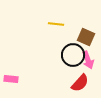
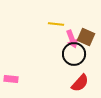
black circle: moved 1 px right, 1 px up
pink arrow: moved 16 px left, 21 px up
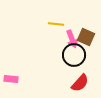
black circle: moved 1 px down
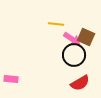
pink arrow: rotated 36 degrees counterclockwise
red semicircle: rotated 18 degrees clockwise
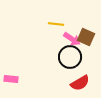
black circle: moved 4 px left, 2 px down
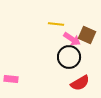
brown square: moved 1 px right, 2 px up
black circle: moved 1 px left
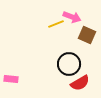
yellow line: rotated 28 degrees counterclockwise
pink arrow: moved 22 px up; rotated 12 degrees counterclockwise
black circle: moved 7 px down
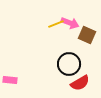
pink arrow: moved 2 px left, 6 px down
pink rectangle: moved 1 px left, 1 px down
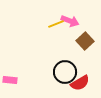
pink arrow: moved 2 px up
brown square: moved 2 px left, 6 px down; rotated 24 degrees clockwise
black circle: moved 4 px left, 8 px down
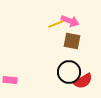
brown square: moved 13 px left; rotated 36 degrees counterclockwise
black circle: moved 4 px right
red semicircle: moved 3 px right, 2 px up
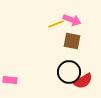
pink arrow: moved 2 px right, 1 px up
